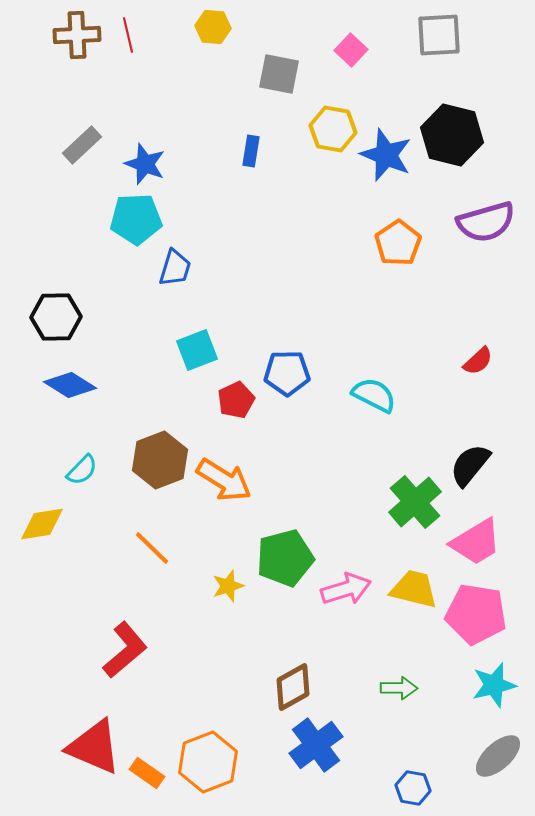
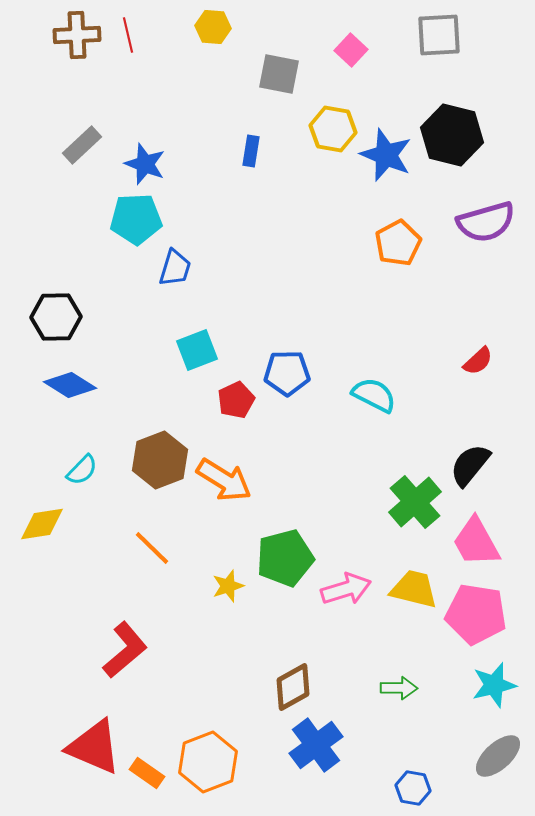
orange pentagon at (398, 243): rotated 6 degrees clockwise
pink trapezoid at (476, 542): rotated 92 degrees clockwise
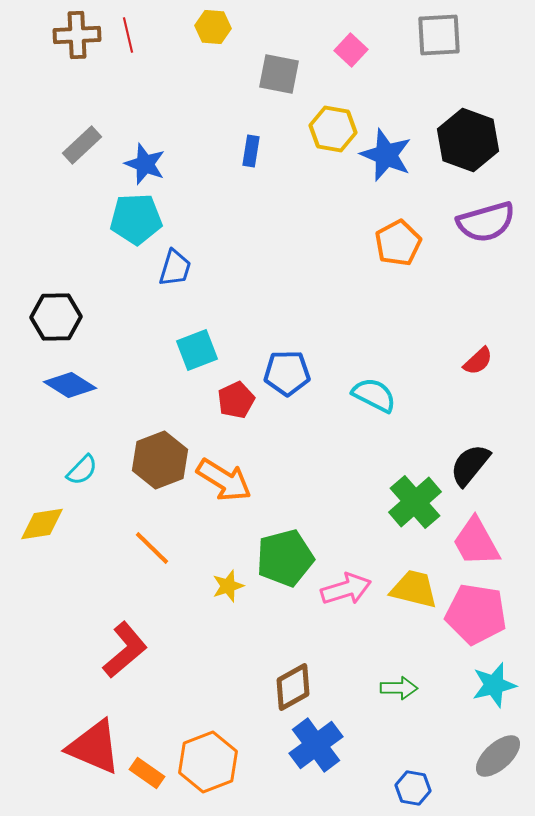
black hexagon at (452, 135): moved 16 px right, 5 px down; rotated 6 degrees clockwise
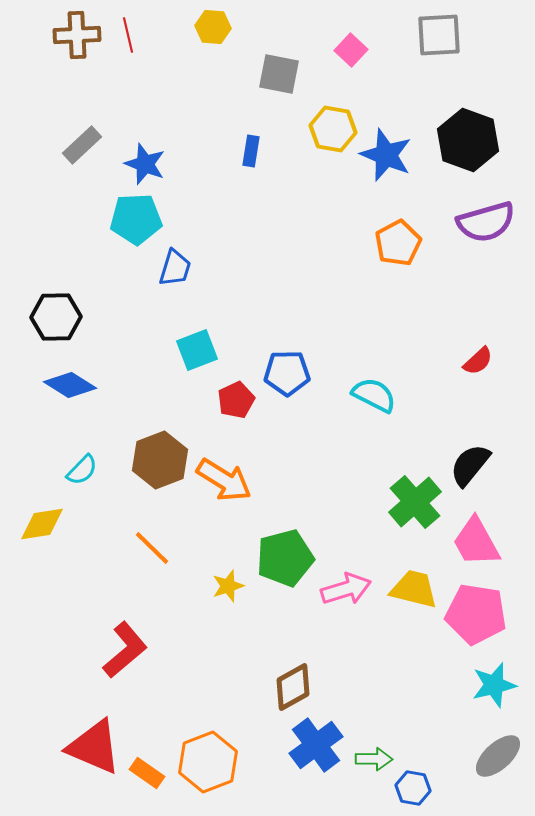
green arrow at (399, 688): moved 25 px left, 71 px down
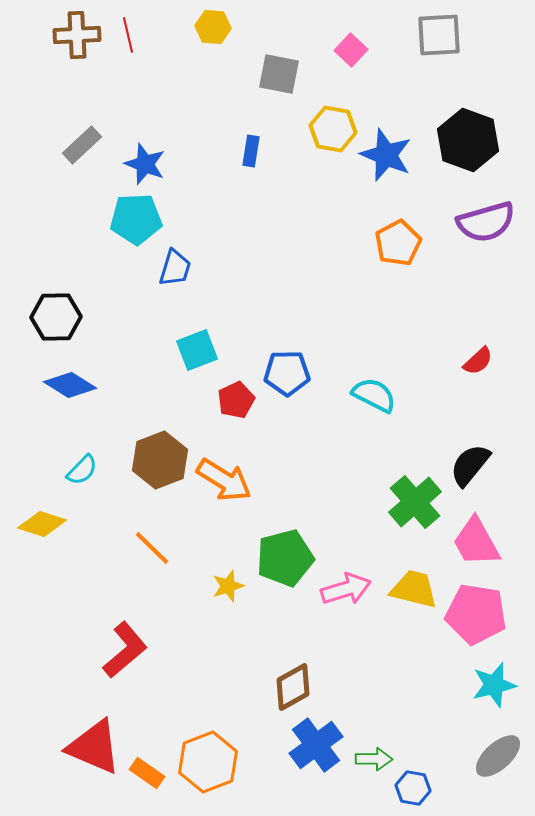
yellow diamond at (42, 524): rotated 27 degrees clockwise
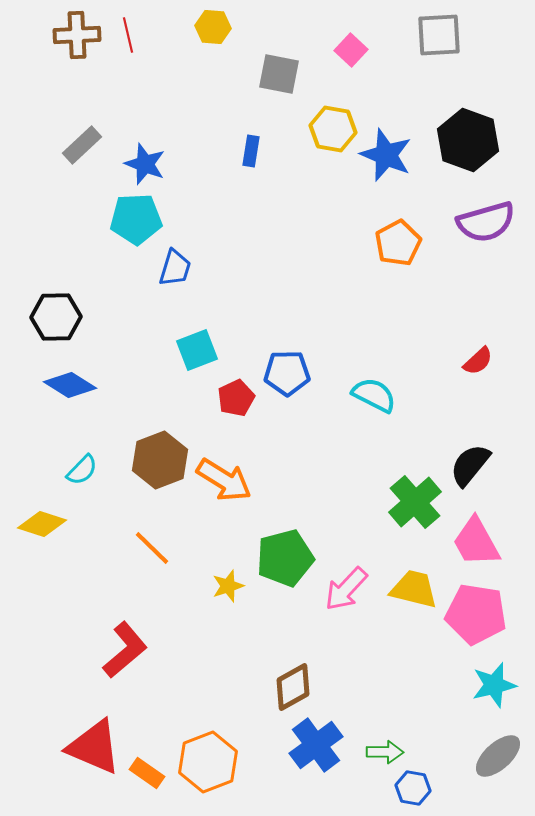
red pentagon at (236, 400): moved 2 px up
pink arrow at (346, 589): rotated 150 degrees clockwise
green arrow at (374, 759): moved 11 px right, 7 px up
